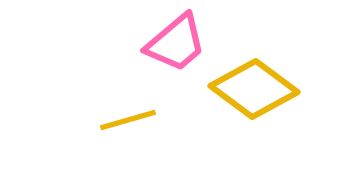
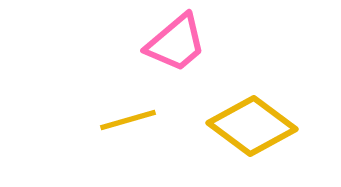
yellow diamond: moved 2 px left, 37 px down
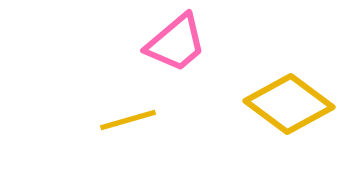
yellow diamond: moved 37 px right, 22 px up
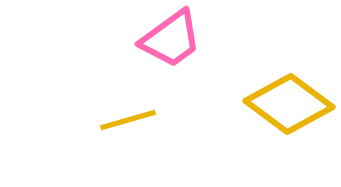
pink trapezoid: moved 5 px left, 4 px up; rotated 4 degrees clockwise
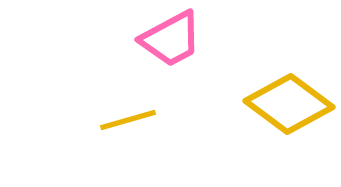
pink trapezoid: rotated 8 degrees clockwise
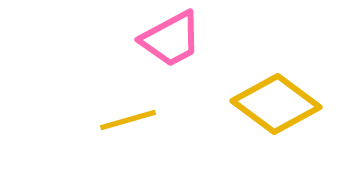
yellow diamond: moved 13 px left
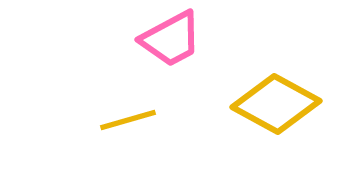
yellow diamond: rotated 8 degrees counterclockwise
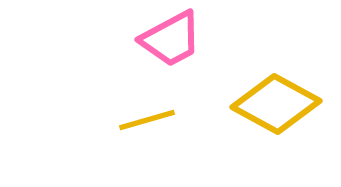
yellow line: moved 19 px right
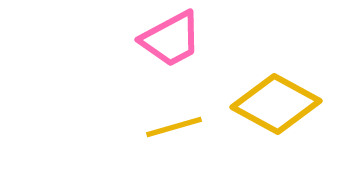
yellow line: moved 27 px right, 7 px down
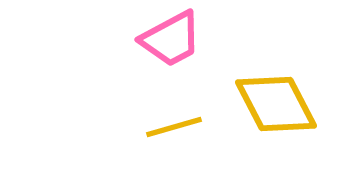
yellow diamond: rotated 34 degrees clockwise
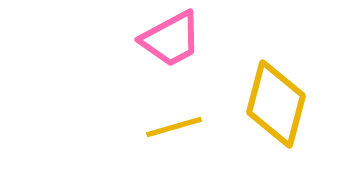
yellow diamond: rotated 42 degrees clockwise
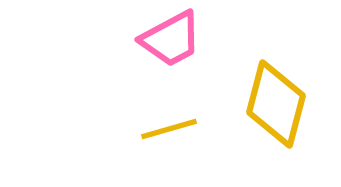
yellow line: moved 5 px left, 2 px down
